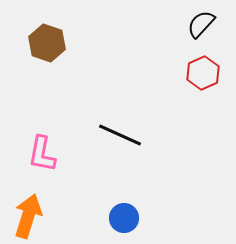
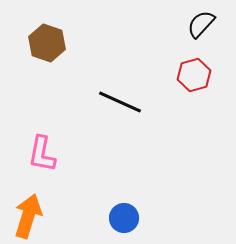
red hexagon: moved 9 px left, 2 px down; rotated 8 degrees clockwise
black line: moved 33 px up
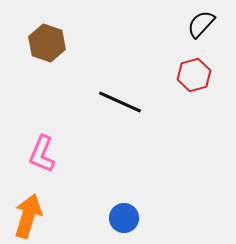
pink L-shape: rotated 12 degrees clockwise
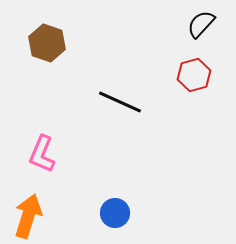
blue circle: moved 9 px left, 5 px up
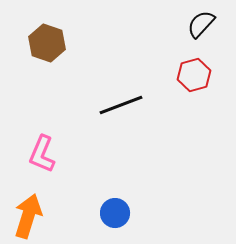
black line: moved 1 px right, 3 px down; rotated 45 degrees counterclockwise
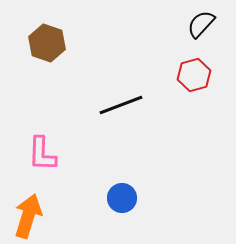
pink L-shape: rotated 21 degrees counterclockwise
blue circle: moved 7 px right, 15 px up
